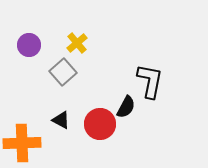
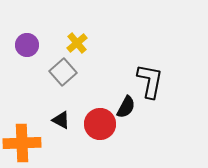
purple circle: moved 2 px left
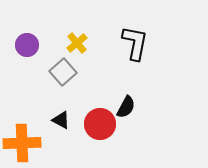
black L-shape: moved 15 px left, 38 px up
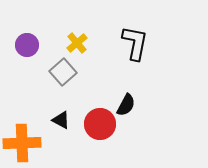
black semicircle: moved 2 px up
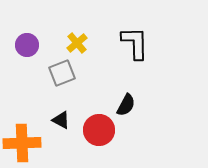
black L-shape: rotated 12 degrees counterclockwise
gray square: moved 1 px left, 1 px down; rotated 20 degrees clockwise
red circle: moved 1 px left, 6 px down
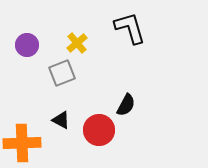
black L-shape: moved 5 px left, 15 px up; rotated 15 degrees counterclockwise
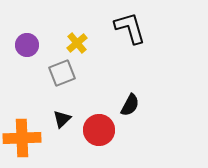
black semicircle: moved 4 px right
black triangle: moved 1 px right, 1 px up; rotated 48 degrees clockwise
orange cross: moved 5 px up
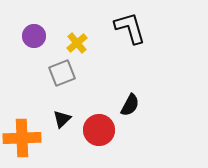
purple circle: moved 7 px right, 9 px up
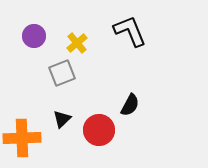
black L-shape: moved 3 px down; rotated 6 degrees counterclockwise
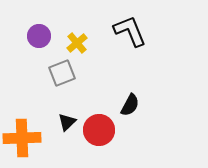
purple circle: moved 5 px right
black triangle: moved 5 px right, 3 px down
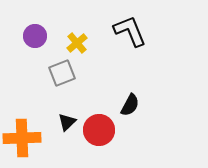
purple circle: moved 4 px left
